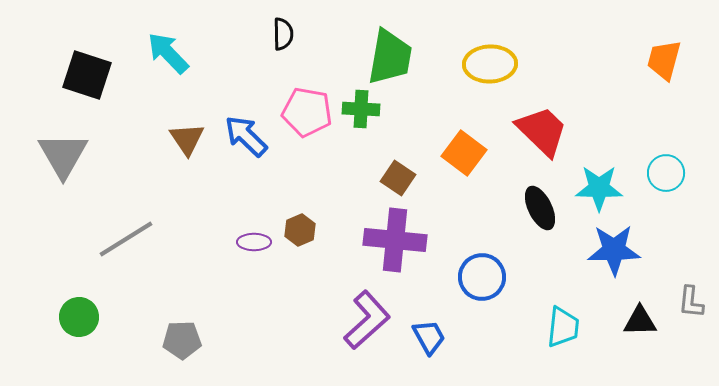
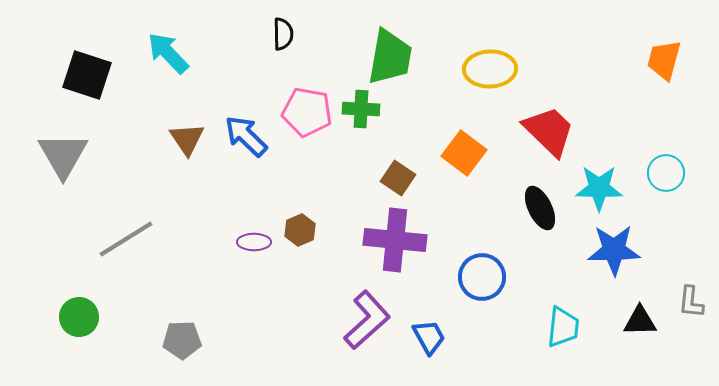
yellow ellipse: moved 5 px down
red trapezoid: moved 7 px right
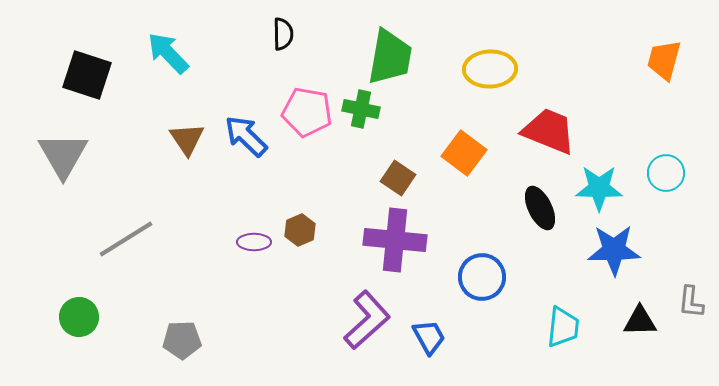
green cross: rotated 9 degrees clockwise
red trapezoid: rotated 22 degrees counterclockwise
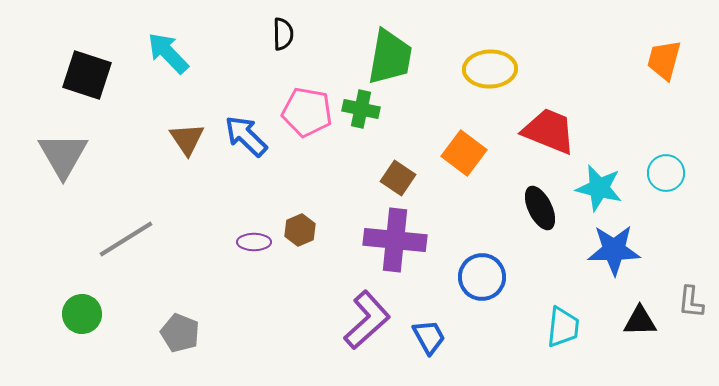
cyan star: rotated 12 degrees clockwise
green circle: moved 3 px right, 3 px up
gray pentagon: moved 2 px left, 7 px up; rotated 24 degrees clockwise
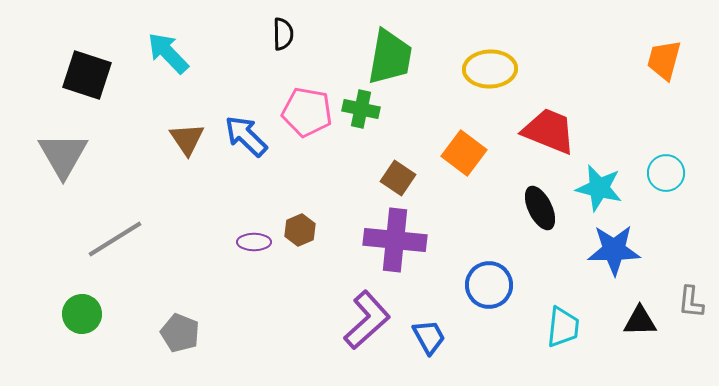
gray line: moved 11 px left
blue circle: moved 7 px right, 8 px down
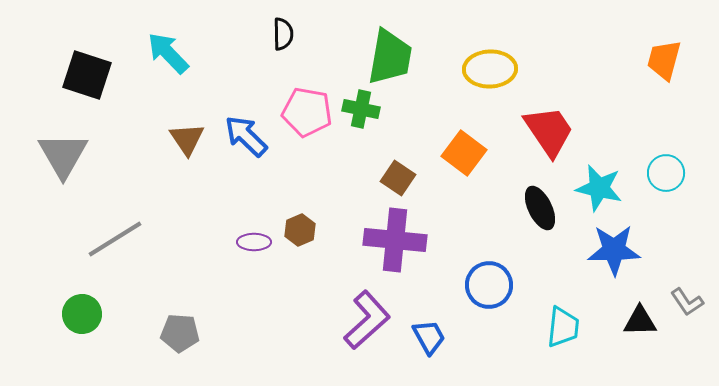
red trapezoid: rotated 34 degrees clockwise
gray L-shape: moved 4 px left; rotated 40 degrees counterclockwise
gray pentagon: rotated 18 degrees counterclockwise
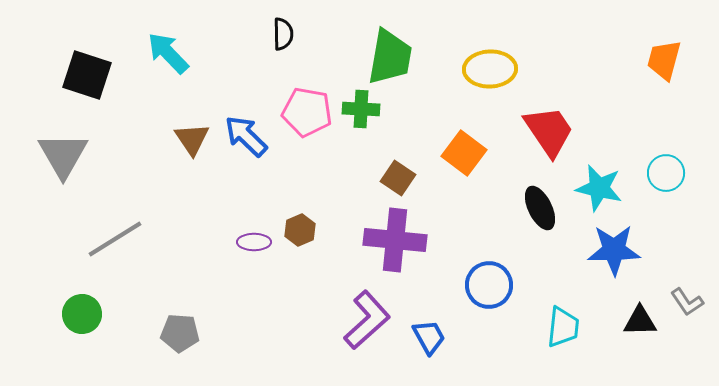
green cross: rotated 9 degrees counterclockwise
brown triangle: moved 5 px right
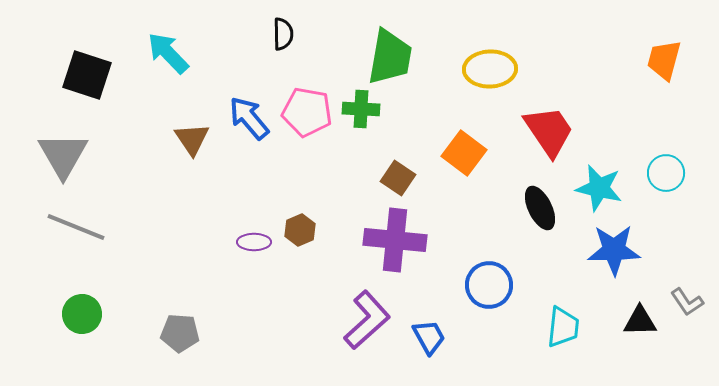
blue arrow: moved 3 px right, 18 px up; rotated 6 degrees clockwise
gray line: moved 39 px left, 12 px up; rotated 54 degrees clockwise
